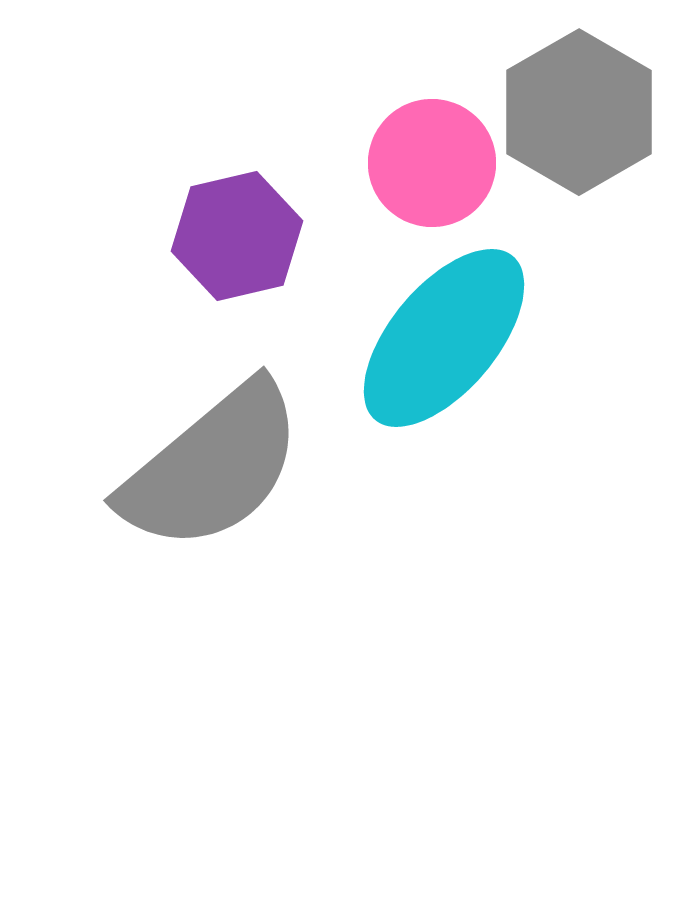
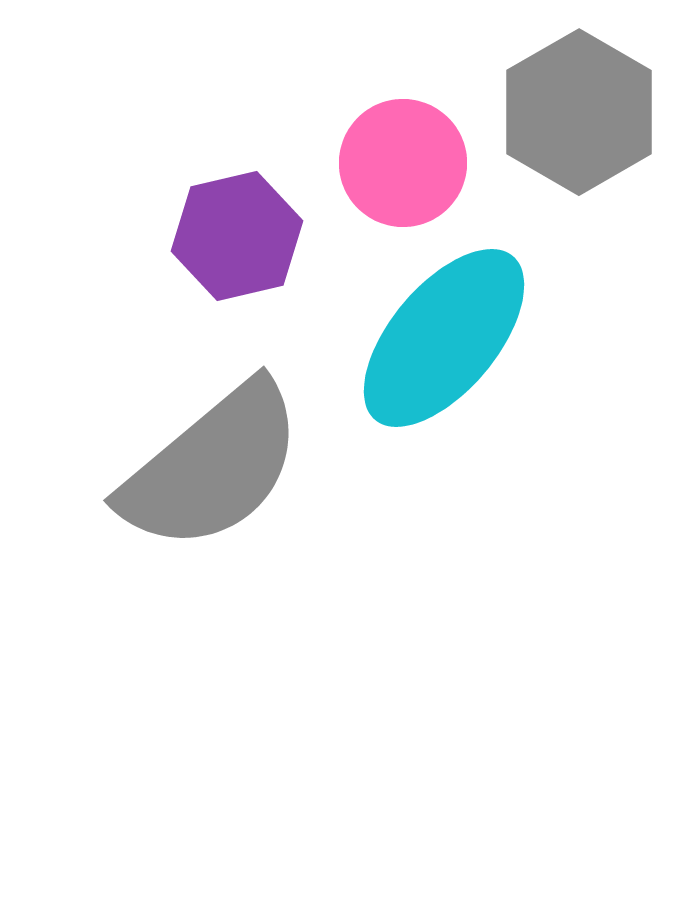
pink circle: moved 29 px left
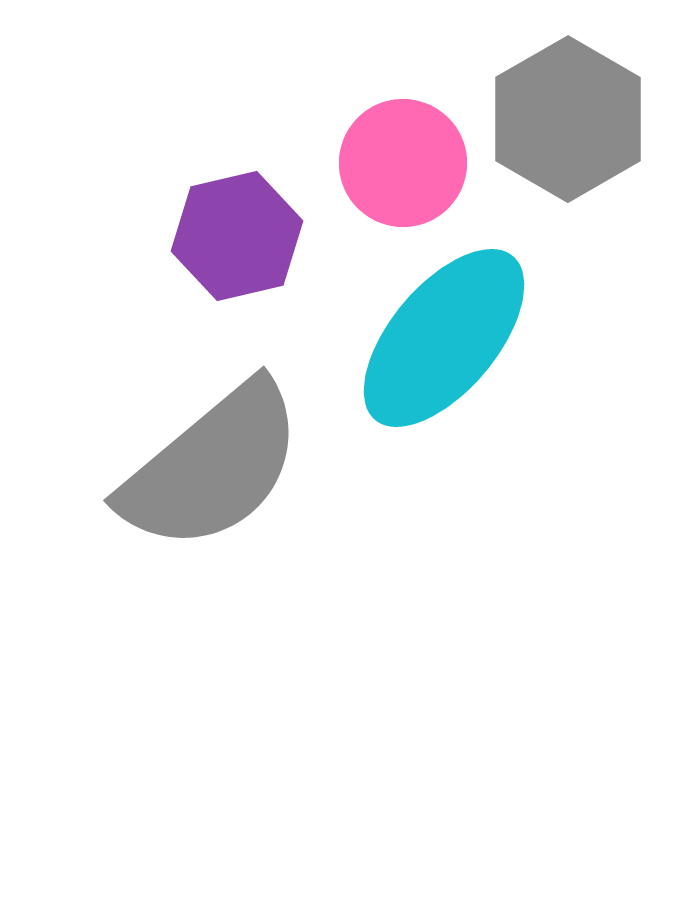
gray hexagon: moved 11 px left, 7 px down
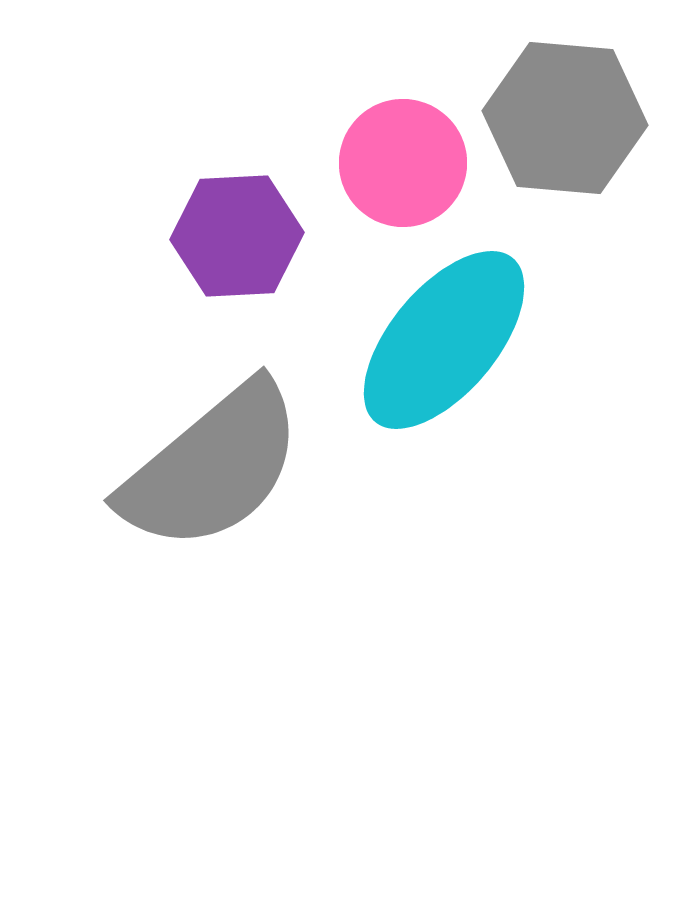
gray hexagon: moved 3 px left, 1 px up; rotated 25 degrees counterclockwise
purple hexagon: rotated 10 degrees clockwise
cyan ellipse: moved 2 px down
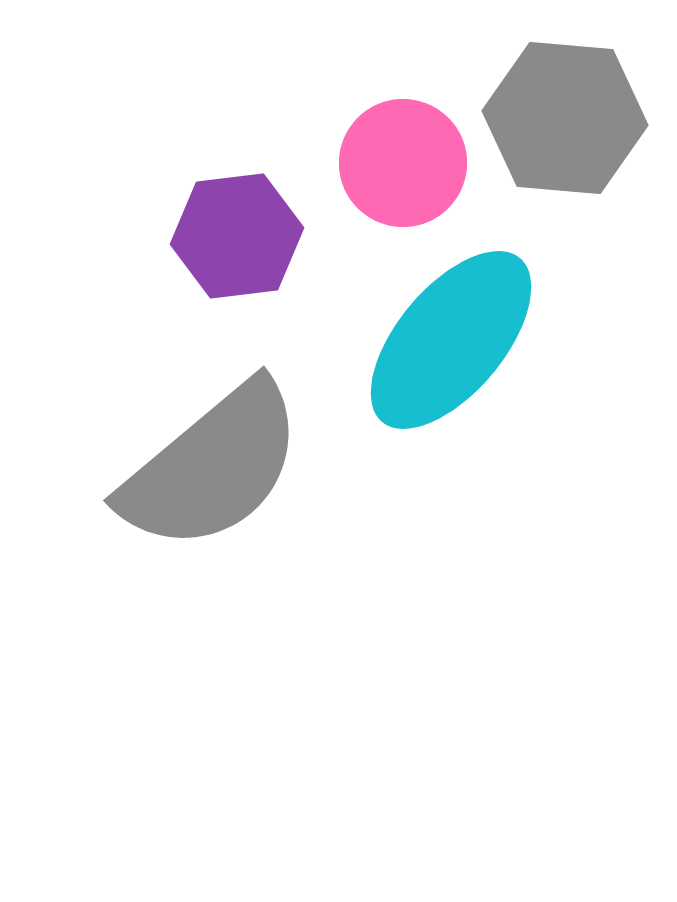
purple hexagon: rotated 4 degrees counterclockwise
cyan ellipse: moved 7 px right
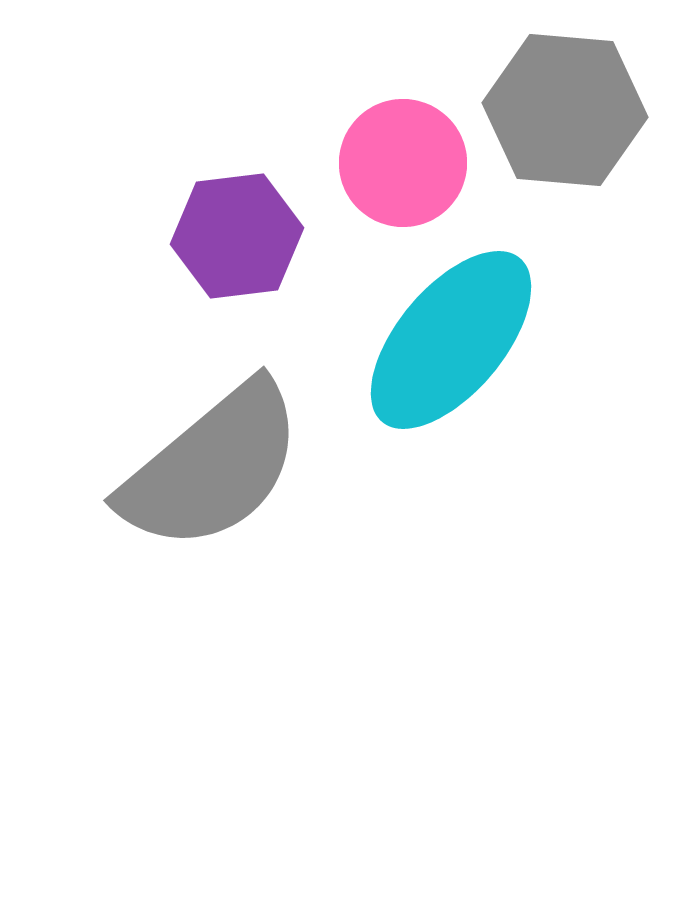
gray hexagon: moved 8 px up
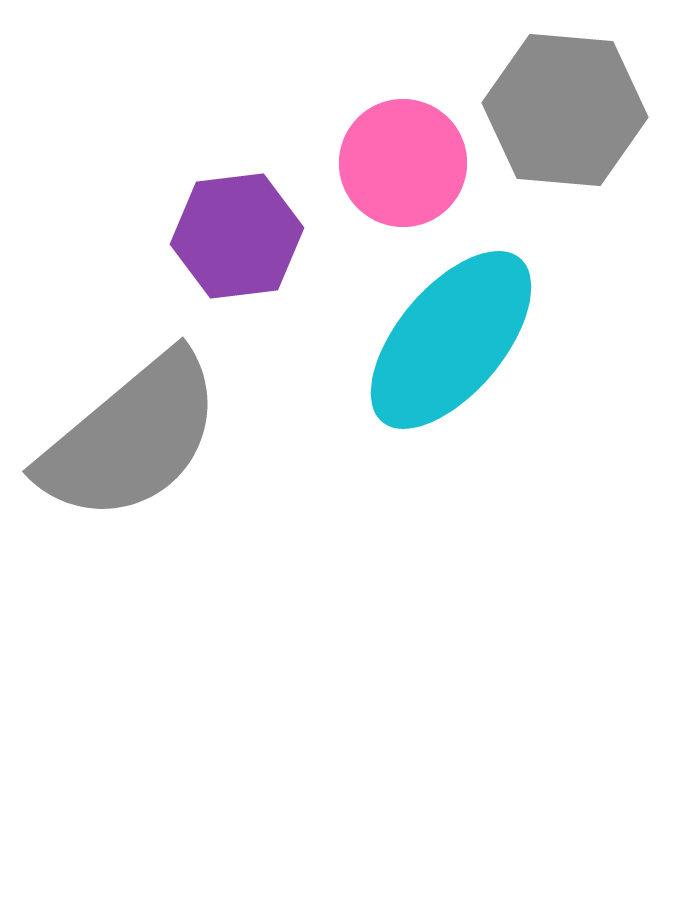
gray semicircle: moved 81 px left, 29 px up
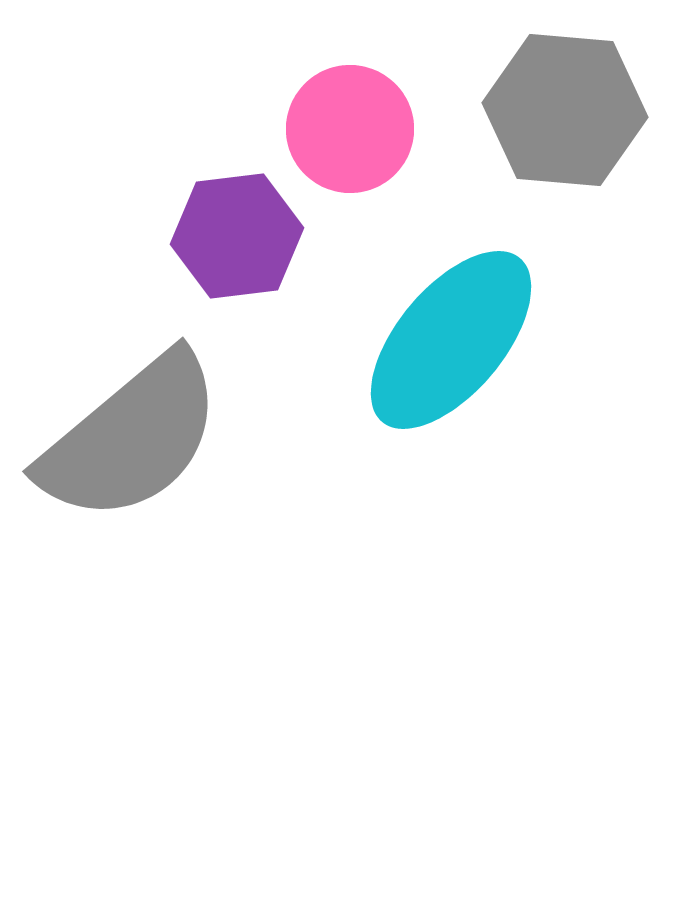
pink circle: moved 53 px left, 34 px up
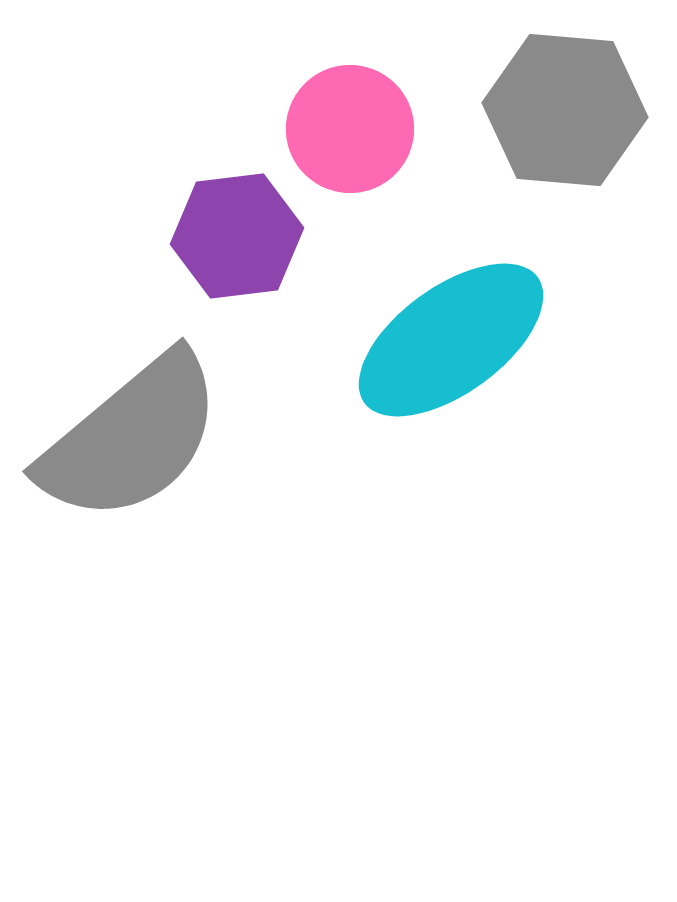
cyan ellipse: rotated 14 degrees clockwise
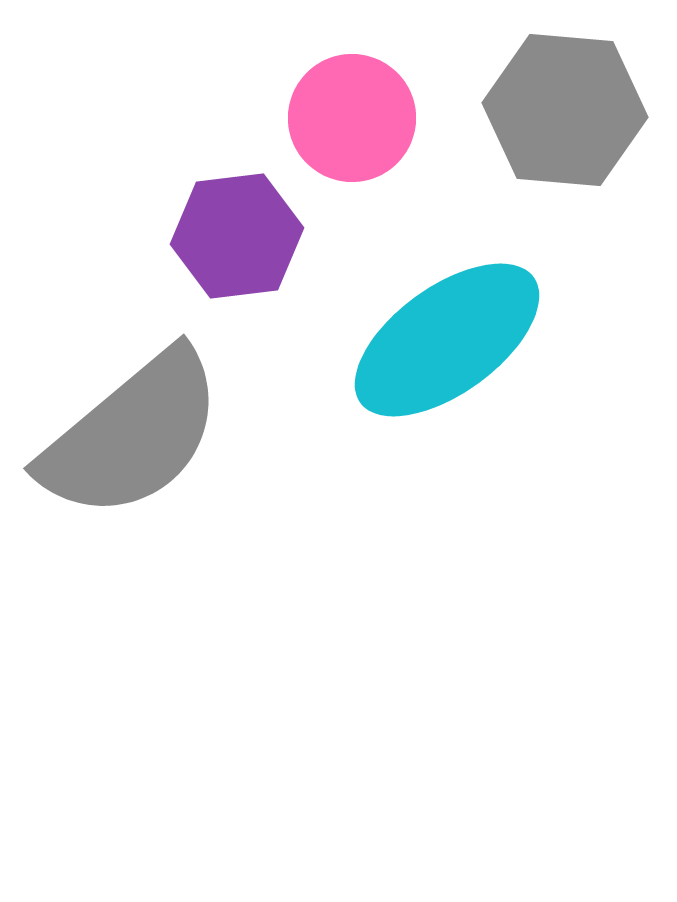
pink circle: moved 2 px right, 11 px up
cyan ellipse: moved 4 px left
gray semicircle: moved 1 px right, 3 px up
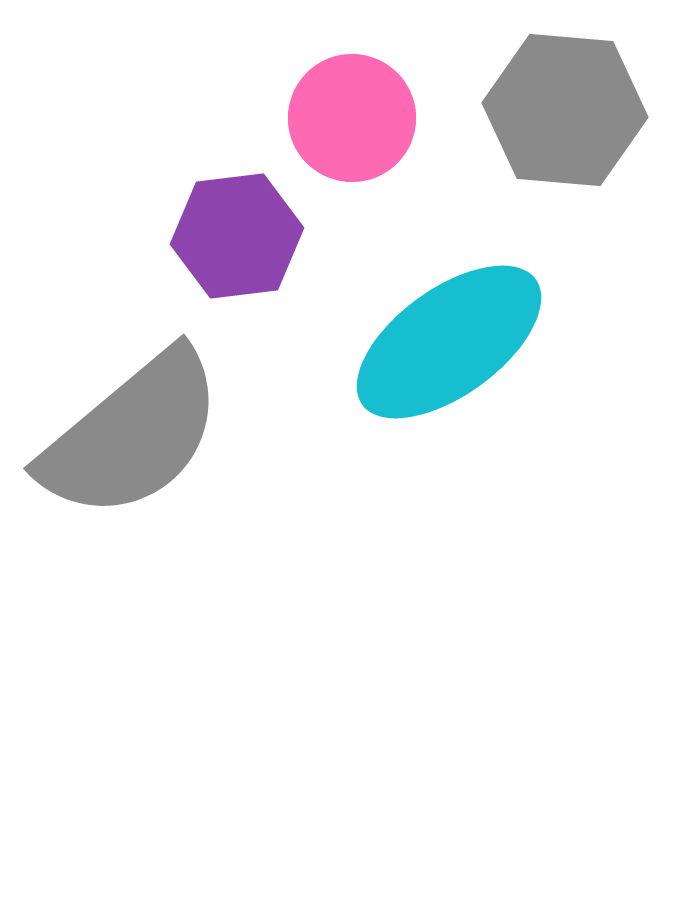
cyan ellipse: moved 2 px right, 2 px down
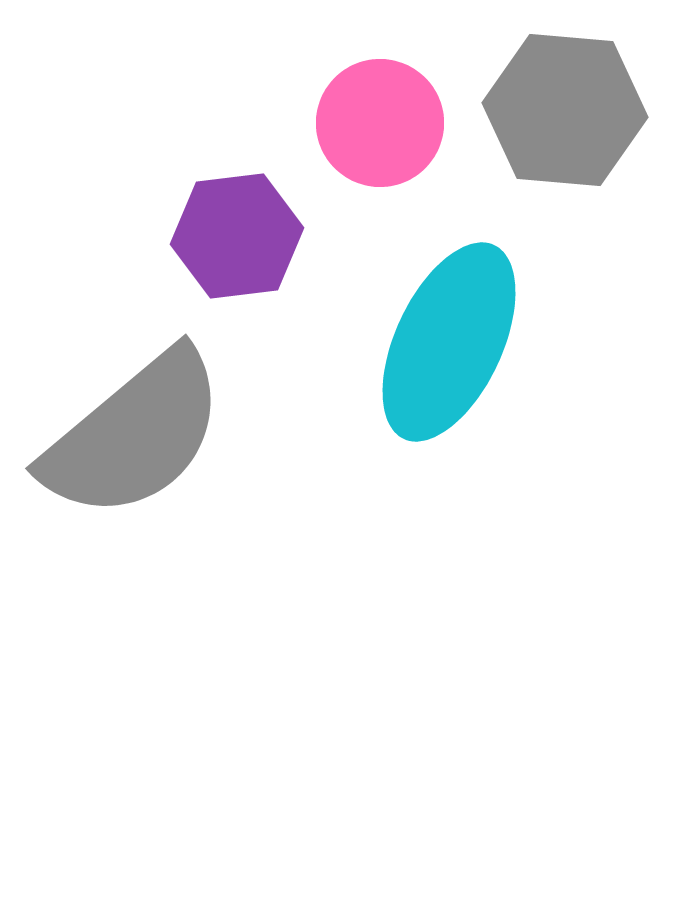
pink circle: moved 28 px right, 5 px down
cyan ellipse: rotated 29 degrees counterclockwise
gray semicircle: moved 2 px right
